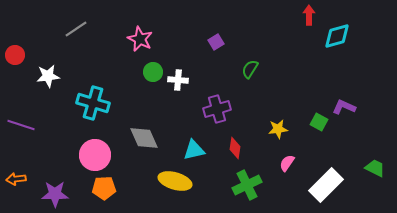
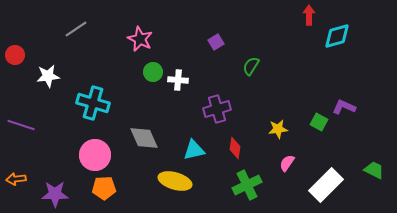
green semicircle: moved 1 px right, 3 px up
green trapezoid: moved 1 px left, 2 px down
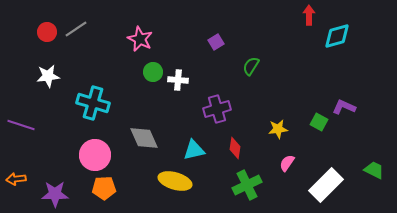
red circle: moved 32 px right, 23 px up
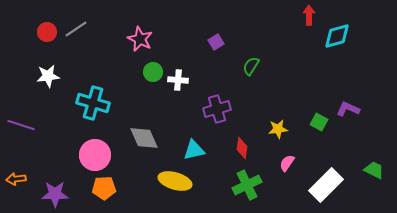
purple L-shape: moved 4 px right, 2 px down
red diamond: moved 7 px right
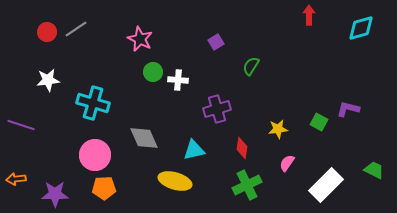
cyan diamond: moved 24 px right, 8 px up
white star: moved 4 px down
purple L-shape: rotated 10 degrees counterclockwise
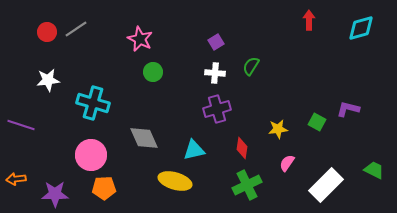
red arrow: moved 5 px down
white cross: moved 37 px right, 7 px up
green square: moved 2 px left
pink circle: moved 4 px left
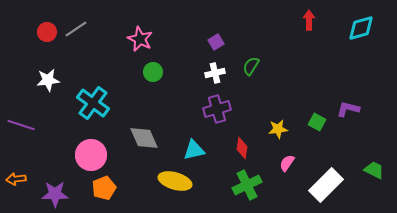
white cross: rotated 18 degrees counterclockwise
cyan cross: rotated 20 degrees clockwise
orange pentagon: rotated 20 degrees counterclockwise
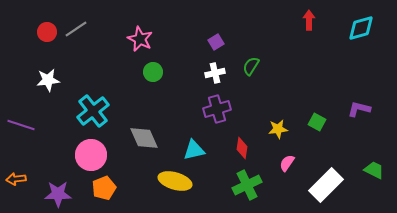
cyan cross: moved 8 px down; rotated 16 degrees clockwise
purple L-shape: moved 11 px right
purple star: moved 3 px right
